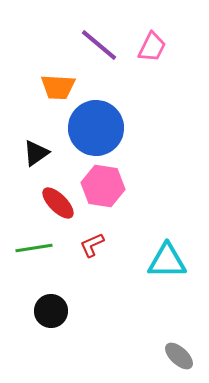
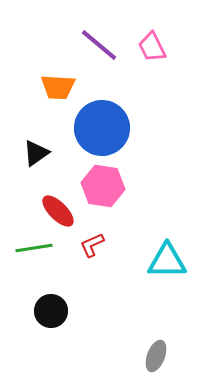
pink trapezoid: rotated 128 degrees clockwise
blue circle: moved 6 px right
red ellipse: moved 8 px down
gray ellipse: moved 23 px left; rotated 68 degrees clockwise
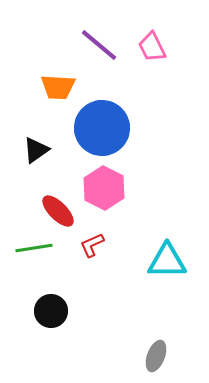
black triangle: moved 3 px up
pink hexagon: moved 1 px right, 2 px down; rotated 18 degrees clockwise
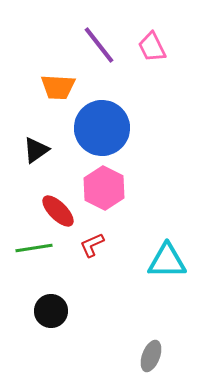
purple line: rotated 12 degrees clockwise
gray ellipse: moved 5 px left
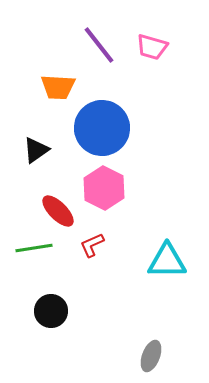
pink trapezoid: rotated 48 degrees counterclockwise
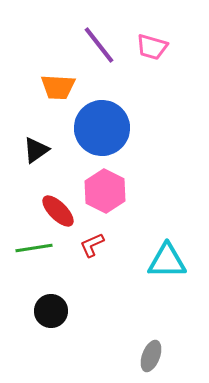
pink hexagon: moved 1 px right, 3 px down
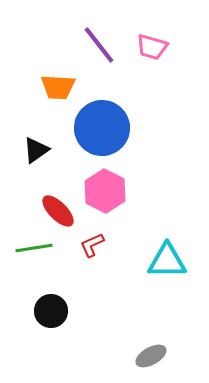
gray ellipse: rotated 40 degrees clockwise
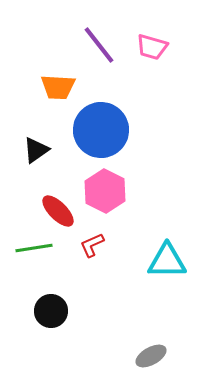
blue circle: moved 1 px left, 2 px down
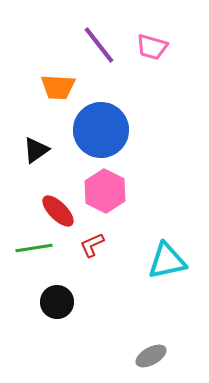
cyan triangle: rotated 12 degrees counterclockwise
black circle: moved 6 px right, 9 px up
